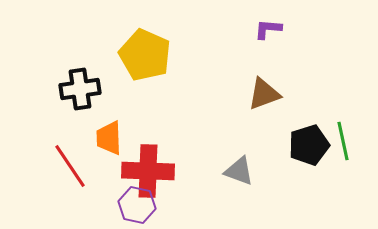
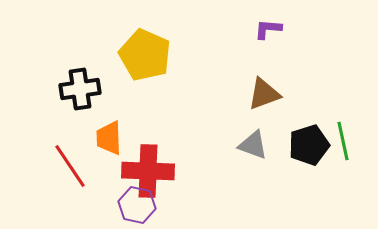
gray triangle: moved 14 px right, 26 px up
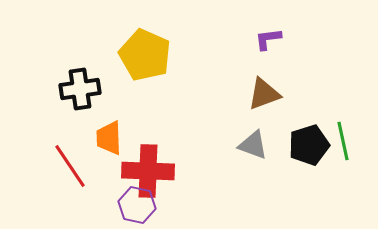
purple L-shape: moved 10 px down; rotated 12 degrees counterclockwise
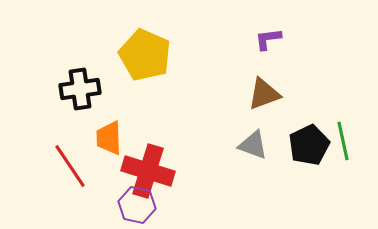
black pentagon: rotated 9 degrees counterclockwise
red cross: rotated 15 degrees clockwise
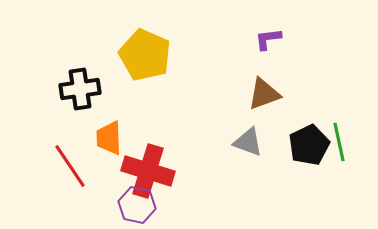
green line: moved 4 px left, 1 px down
gray triangle: moved 5 px left, 3 px up
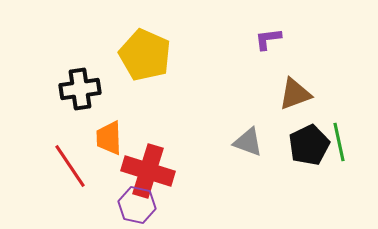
brown triangle: moved 31 px right
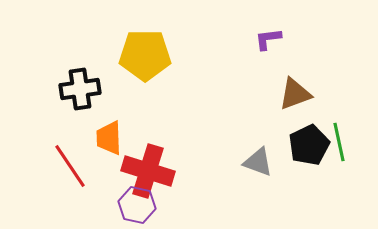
yellow pentagon: rotated 24 degrees counterclockwise
gray triangle: moved 10 px right, 20 px down
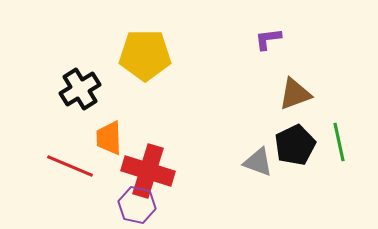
black cross: rotated 24 degrees counterclockwise
black pentagon: moved 14 px left
red line: rotated 33 degrees counterclockwise
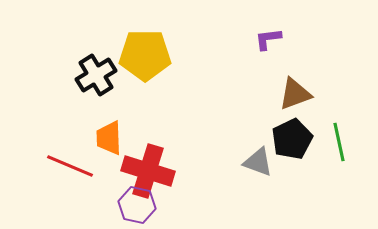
black cross: moved 16 px right, 14 px up
black pentagon: moved 3 px left, 6 px up
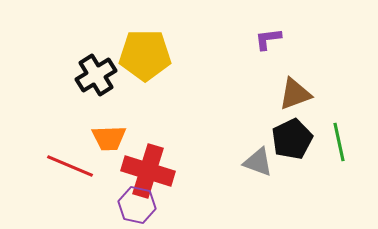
orange trapezoid: rotated 90 degrees counterclockwise
